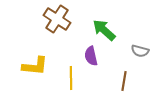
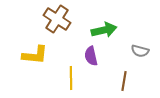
green arrow: rotated 125 degrees clockwise
yellow L-shape: moved 11 px up
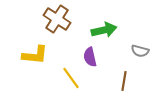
purple semicircle: moved 1 px left, 1 px down
yellow line: rotated 35 degrees counterclockwise
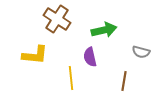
gray semicircle: moved 1 px right, 1 px down
yellow line: rotated 30 degrees clockwise
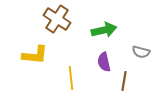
purple semicircle: moved 14 px right, 5 px down
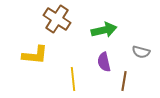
yellow line: moved 2 px right, 1 px down
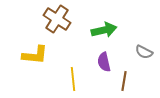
gray semicircle: moved 3 px right; rotated 12 degrees clockwise
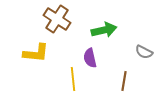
yellow L-shape: moved 1 px right, 2 px up
purple semicircle: moved 14 px left, 4 px up
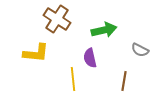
gray semicircle: moved 4 px left, 2 px up
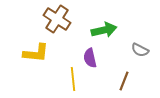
brown line: rotated 12 degrees clockwise
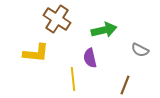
brown line: moved 1 px right, 4 px down
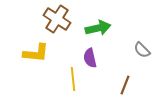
green arrow: moved 6 px left, 2 px up
gray semicircle: moved 2 px right; rotated 18 degrees clockwise
